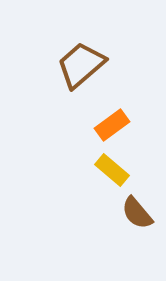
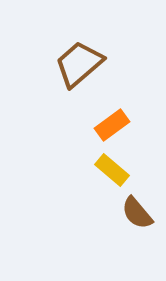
brown trapezoid: moved 2 px left, 1 px up
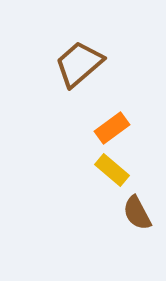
orange rectangle: moved 3 px down
brown semicircle: rotated 12 degrees clockwise
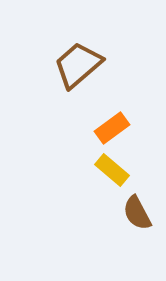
brown trapezoid: moved 1 px left, 1 px down
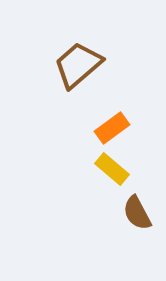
yellow rectangle: moved 1 px up
